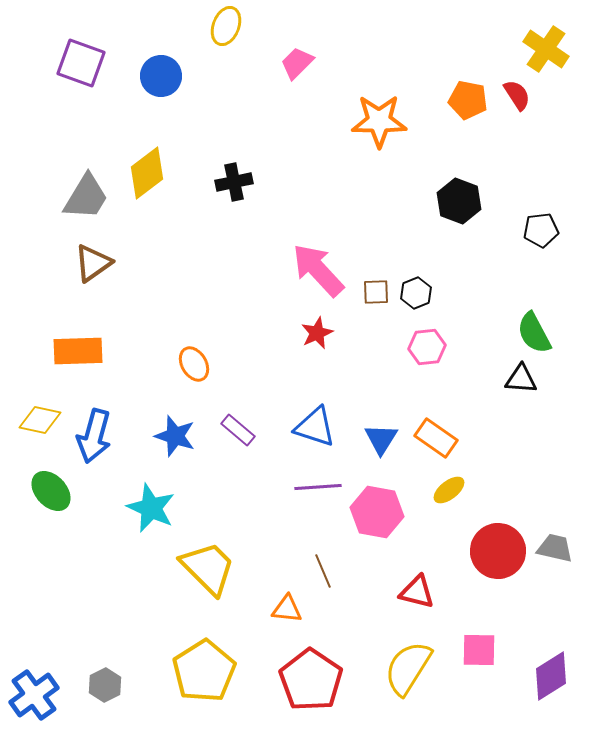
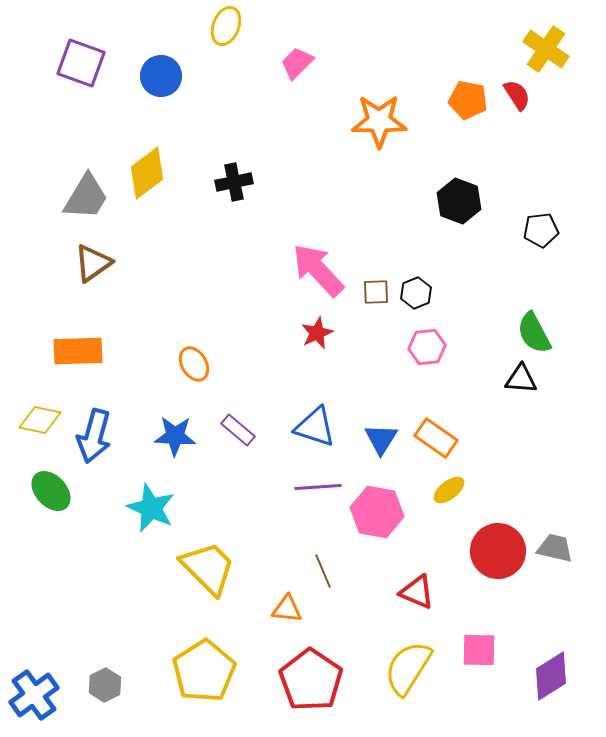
blue star at (175, 436): rotated 15 degrees counterclockwise
red triangle at (417, 592): rotated 9 degrees clockwise
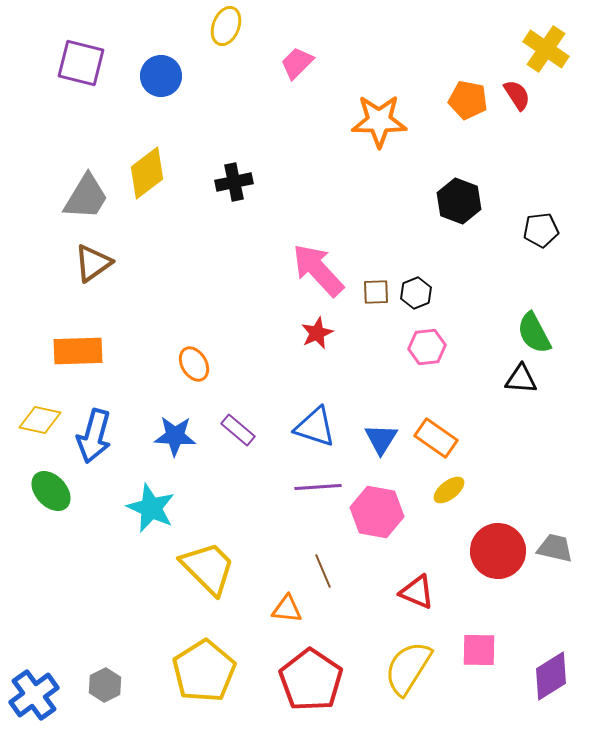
purple square at (81, 63): rotated 6 degrees counterclockwise
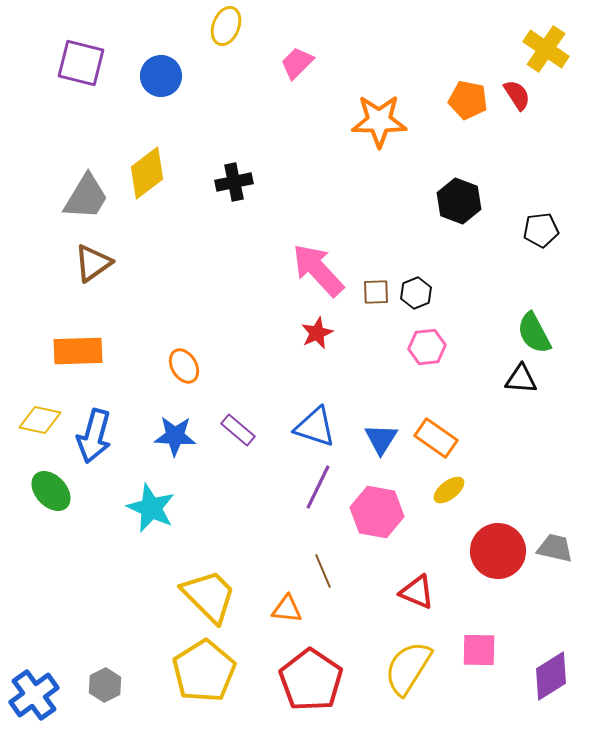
orange ellipse at (194, 364): moved 10 px left, 2 px down
purple line at (318, 487): rotated 60 degrees counterclockwise
yellow trapezoid at (208, 568): moved 1 px right, 28 px down
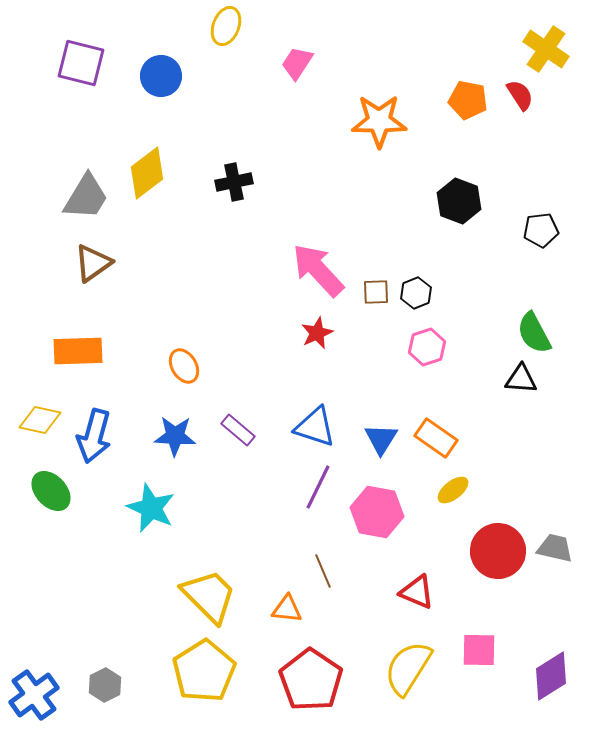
pink trapezoid at (297, 63): rotated 12 degrees counterclockwise
red semicircle at (517, 95): moved 3 px right
pink hexagon at (427, 347): rotated 12 degrees counterclockwise
yellow ellipse at (449, 490): moved 4 px right
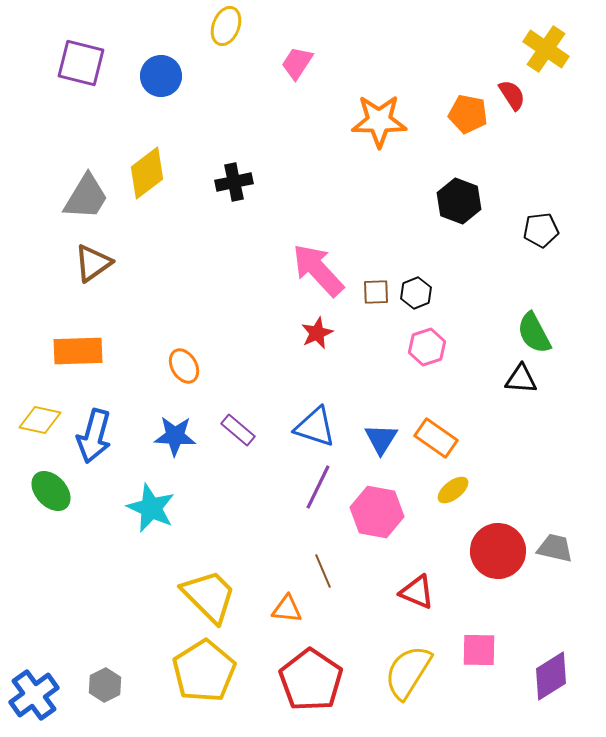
red semicircle at (520, 95): moved 8 px left
orange pentagon at (468, 100): moved 14 px down
yellow semicircle at (408, 668): moved 4 px down
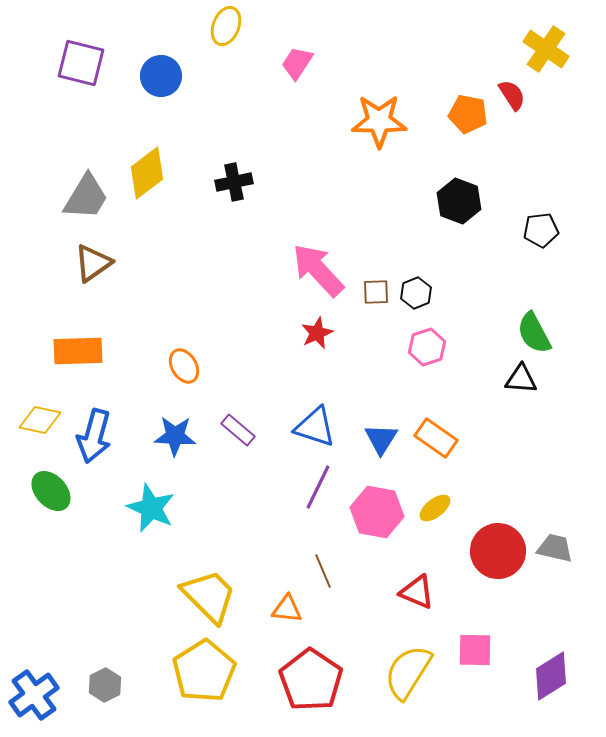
yellow ellipse at (453, 490): moved 18 px left, 18 px down
pink square at (479, 650): moved 4 px left
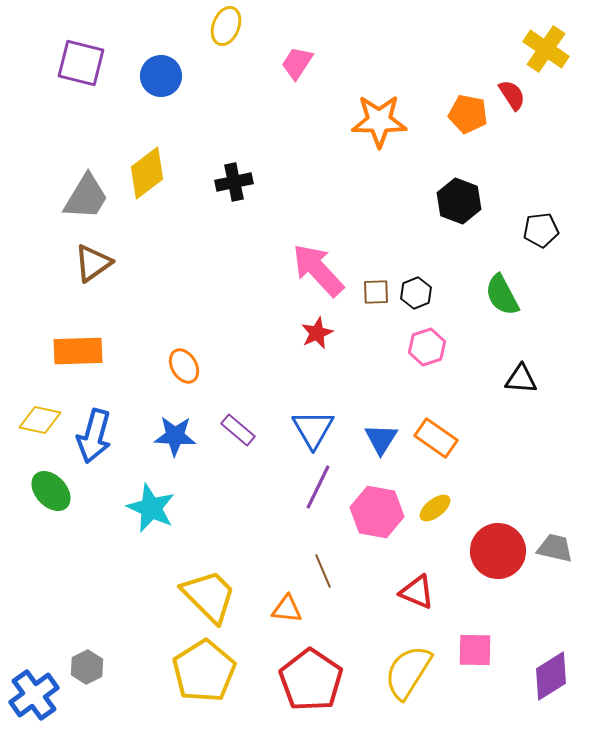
green semicircle at (534, 333): moved 32 px left, 38 px up
blue triangle at (315, 427): moved 2 px left, 2 px down; rotated 42 degrees clockwise
gray hexagon at (105, 685): moved 18 px left, 18 px up
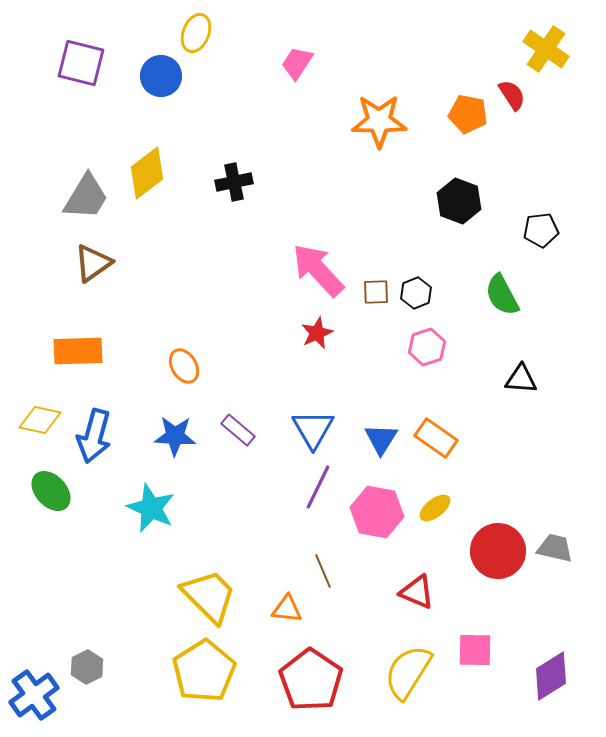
yellow ellipse at (226, 26): moved 30 px left, 7 px down
